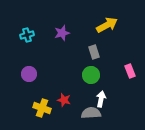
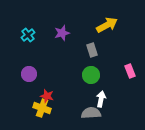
cyan cross: moved 1 px right; rotated 24 degrees counterclockwise
gray rectangle: moved 2 px left, 2 px up
red star: moved 17 px left, 4 px up
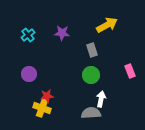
purple star: rotated 21 degrees clockwise
red star: rotated 24 degrees counterclockwise
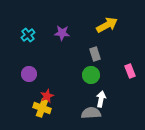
gray rectangle: moved 3 px right, 4 px down
red star: rotated 16 degrees counterclockwise
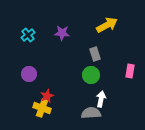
pink rectangle: rotated 32 degrees clockwise
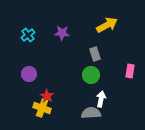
red star: rotated 16 degrees counterclockwise
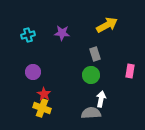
cyan cross: rotated 24 degrees clockwise
purple circle: moved 4 px right, 2 px up
red star: moved 3 px left, 2 px up
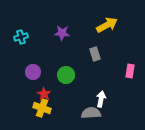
cyan cross: moved 7 px left, 2 px down
green circle: moved 25 px left
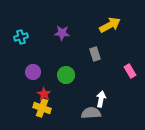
yellow arrow: moved 3 px right
pink rectangle: rotated 40 degrees counterclockwise
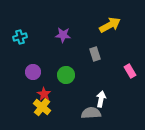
purple star: moved 1 px right, 2 px down
cyan cross: moved 1 px left
yellow cross: moved 1 px up; rotated 18 degrees clockwise
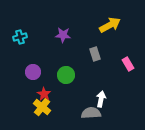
pink rectangle: moved 2 px left, 7 px up
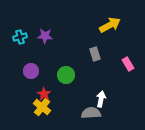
purple star: moved 18 px left, 1 px down
purple circle: moved 2 px left, 1 px up
